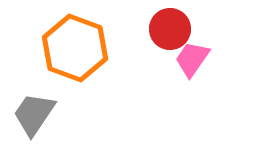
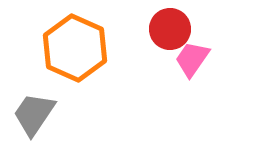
orange hexagon: rotated 4 degrees clockwise
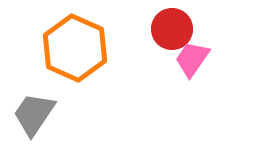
red circle: moved 2 px right
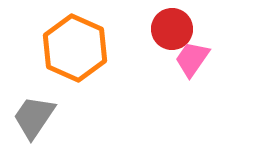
gray trapezoid: moved 3 px down
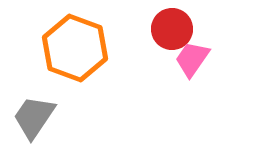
orange hexagon: rotated 4 degrees counterclockwise
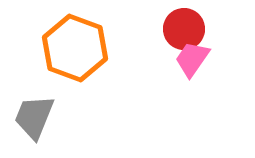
red circle: moved 12 px right
gray trapezoid: rotated 12 degrees counterclockwise
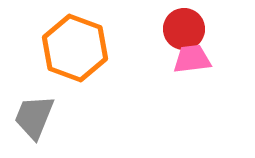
pink trapezoid: rotated 48 degrees clockwise
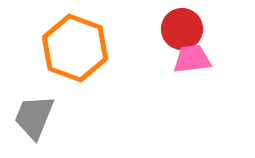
red circle: moved 2 px left
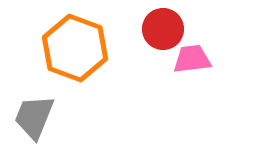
red circle: moved 19 px left
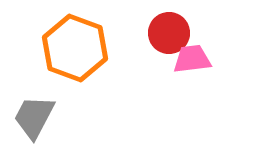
red circle: moved 6 px right, 4 px down
gray trapezoid: rotated 6 degrees clockwise
